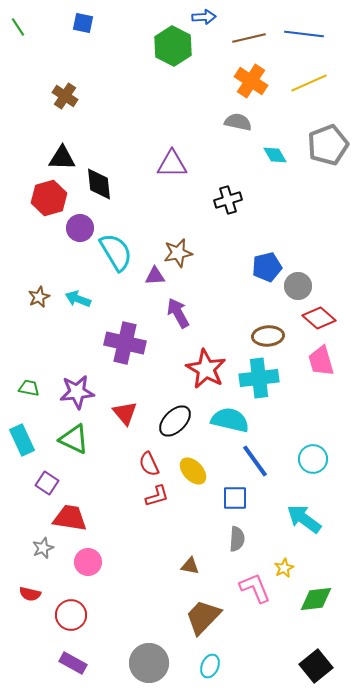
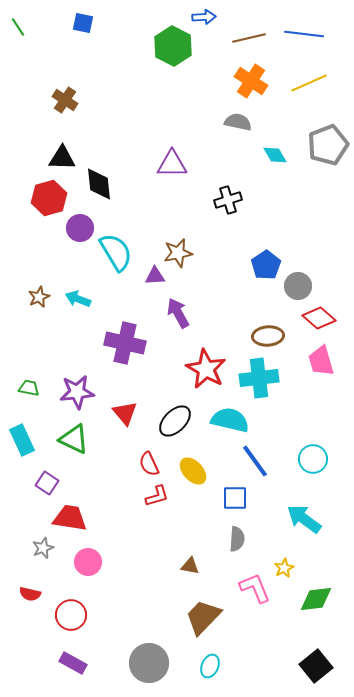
brown cross at (65, 96): moved 4 px down
blue pentagon at (267, 267): moved 1 px left, 2 px up; rotated 20 degrees counterclockwise
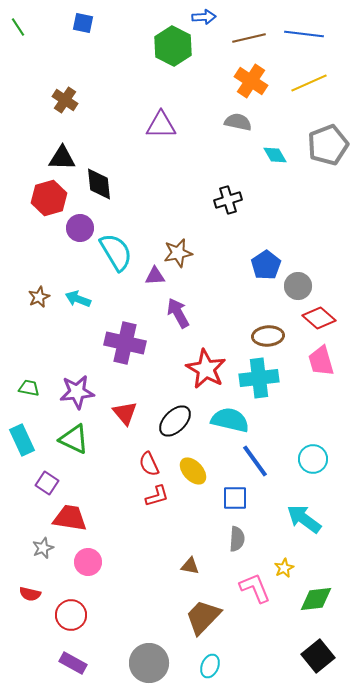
purple triangle at (172, 164): moved 11 px left, 39 px up
black square at (316, 666): moved 2 px right, 10 px up
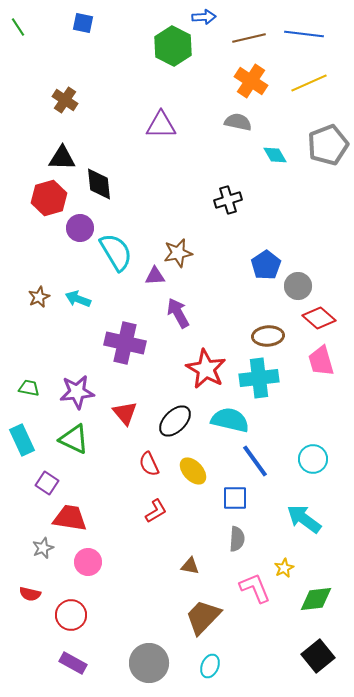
red L-shape at (157, 496): moved 1 px left, 15 px down; rotated 15 degrees counterclockwise
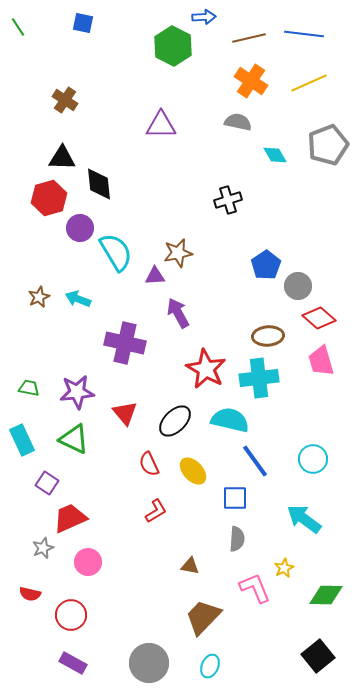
red trapezoid at (70, 518): rotated 33 degrees counterclockwise
green diamond at (316, 599): moved 10 px right, 4 px up; rotated 8 degrees clockwise
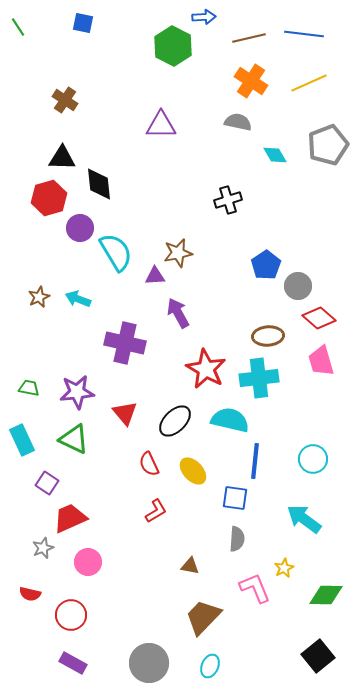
blue line at (255, 461): rotated 42 degrees clockwise
blue square at (235, 498): rotated 8 degrees clockwise
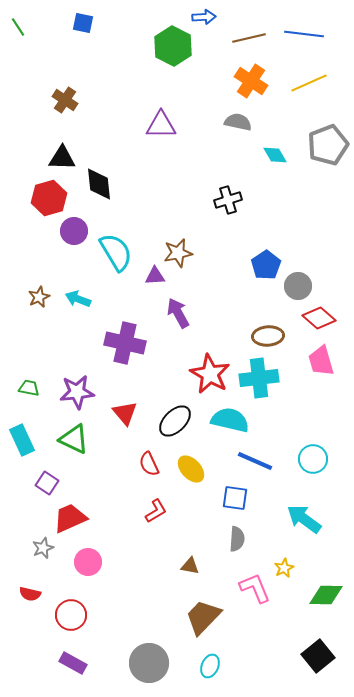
purple circle at (80, 228): moved 6 px left, 3 px down
red star at (206, 369): moved 4 px right, 5 px down
blue line at (255, 461): rotated 72 degrees counterclockwise
yellow ellipse at (193, 471): moved 2 px left, 2 px up
